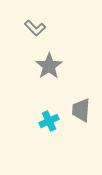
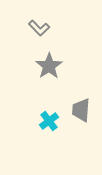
gray L-shape: moved 4 px right
cyan cross: rotated 12 degrees counterclockwise
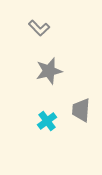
gray star: moved 5 px down; rotated 20 degrees clockwise
cyan cross: moved 2 px left
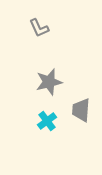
gray L-shape: rotated 20 degrees clockwise
gray star: moved 11 px down
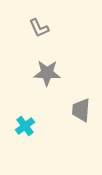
gray star: moved 2 px left, 9 px up; rotated 16 degrees clockwise
cyan cross: moved 22 px left, 5 px down
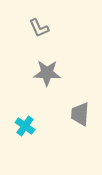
gray trapezoid: moved 1 px left, 4 px down
cyan cross: rotated 18 degrees counterclockwise
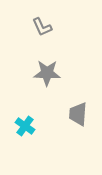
gray L-shape: moved 3 px right, 1 px up
gray trapezoid: moved 2 px left
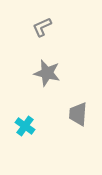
gray L-shape: rotated 90 degrees clockwise
gray star: rotated 12 degrees clockwise
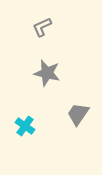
gray trapezoid: rotated 30 degrees clockwise
